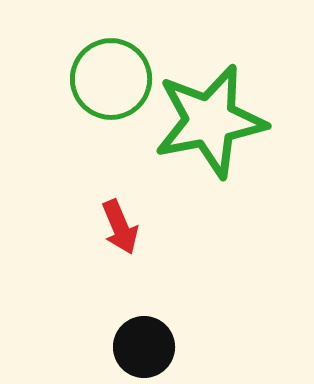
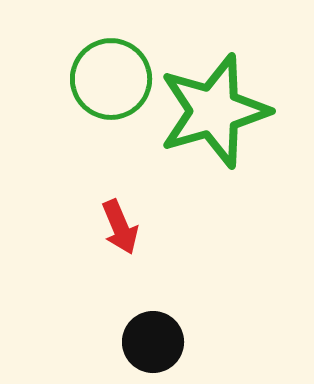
green star: moved 4 px right, 10 px up; rotated 5 degrees counterclockwise
black circle: moved 9 px right, 5 px up
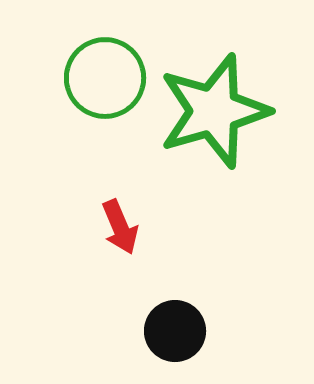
green circle: moved 6 px left, 1 px up
black circle: moved 22 px right, 11 px up
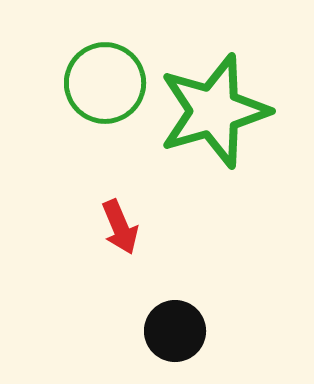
green circle: moved 5 px down
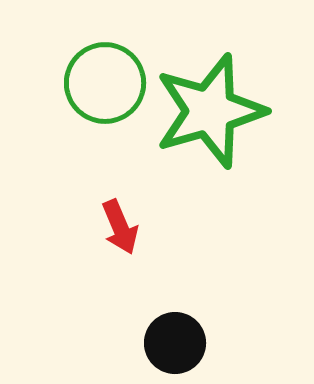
green star: moved 4 px left
black circle: moved 12 px down
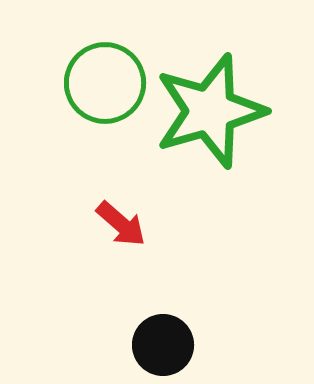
red arrow: moved 1 px right, 3 px up; rotated 26 degrees counterclockwise
black circle: moved 12 px left, 2 px down
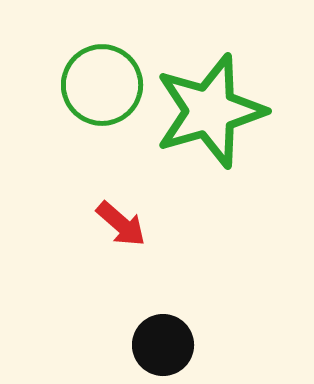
green circle: moved 3 px left, 2 px down
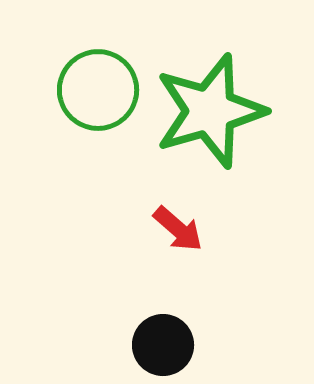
green circle: moved 4 px left, 5 px down
red arrow: moved 57 px right, 5 px down
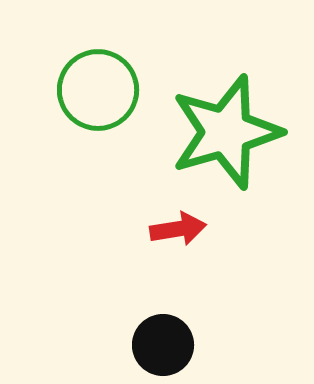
green star: moved 16 px right, 21 px down
red arrow: rotated 50 degrees counterclockwise
